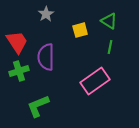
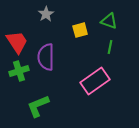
green triangle: rotated 12 degrees counterclockwise
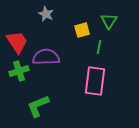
gray star: rotated 14 degrees counterclockwise
green triangle: rotated 42 degrees clockwise
yellow square: moved 2 px right
green line: moved 11 px left
purple semicircle: rotated 88 degrees clockwise
pink rectangle: rotated 48 degrees counterclockwise
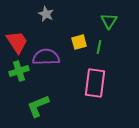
yellow square: moved 3 px left, 12 px down
pink rectangle: moved 2 px down
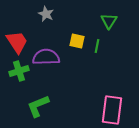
yellow square: moved 2 px left, 1 px up; rotated 28 degrees clockwise
green line: moved 2 px left, 1 px up
pink rectangle: moved 17 px right, 27 px down
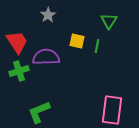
gray star: moved 2 px right, 1 px down; rotated 14 degrees clockwise
green L-shape: moved 1 px right, 6 px down
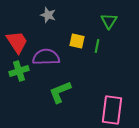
gray star: rotated 21 degrees counterclockwise
green L-shape: moved 21 px right, 20 px up
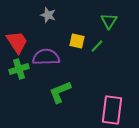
green line: rotated 32 degrees clockwise
green cross: moved 2 px up
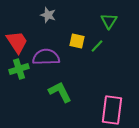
green L-shape: rotated 85 degrees clockwise
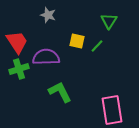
pink rectangle: rotated 16 degrees counterclockwise
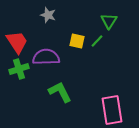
green line: moved 5 px up
